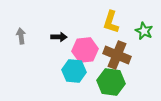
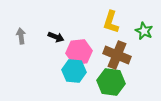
black arrow: moved 3 px left; rotated 21 degrees clockwise
pink hexagon: moved 6 px left, 2 px down
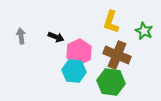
pink hexagon: rotated 20 degrees counterclockwise
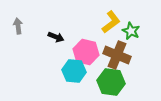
yellow L-shape: rotated 145 degrees counterclockwise
green star: moved 13 px left
gray arrow: moved 3 px left, 10 px up
pink hexagon: moved 7 px right; rotated 20 degrees counterclockwise
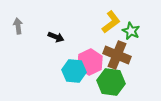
pink hexagon: moved 4 px right, 10 px down; rotated 20 degrees clockwise
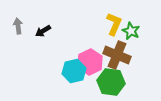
yellow L-shape: moved 3 px right, 2 px down; rotated 30 degrees counterclockwise
black arrow: moved 13 px left, 6 px up; rotated 126 degrees clockwise
cyan hexagon: rotated 20 degrees counterclockwise
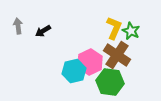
yellow L-shape: moved 4 px down
brown cross: rotated 12 degrees clockwise
green hexagon: moved 1 px left
